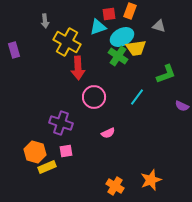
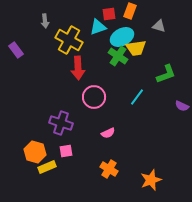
yellow cross: moved 2 px right, 2 px up
purple rectangle: moved 2 px right; rotated 21 degrees counterclockwise
orange cross: moved 6 px left, 17 px up
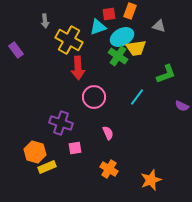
pink semicircle: rotated 88 degrees counterclockwise
pink square: moved 9 px right, 3 px up
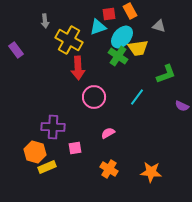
orange rectangle: rotated 49 degrees counterclockwise
cyan ellipse: rotated 20 degrees counterclockwise
yellow trapezoid: moved 2 px right
purple cross: moved 8 px left, 4 px down; rotated 15 degrees counterclockwise
pink semicircle: rotated 96 degrees counterclockwise
orange star: moved 8 px up; rotated 25 degrees clockwise
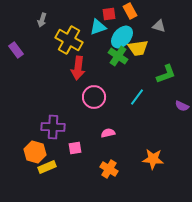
gray arrow: moved 3 px left, 1 px up; rotated 24 degrees clockwise
red arrow: rotated 10 degrees clockwise
pink semicircle: rotated 16 degrees clockwise
orange star: moved 2 px right, 13 px up
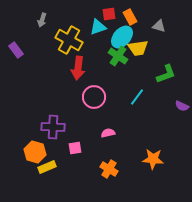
orange rectangle: moved 6 px down
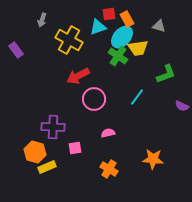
orange rectangle: moved 3 px left, 2 px down
red arrow: moved 8 px down; rotated 55 degrees clockwise
pink circle: moved 2 px down
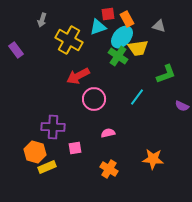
red square: moved 1 px left
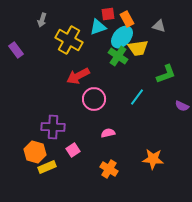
pink square: moved 2 px left, 2 px down; rotated 24 degrees counterclockwise
